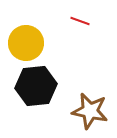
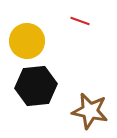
yellow circle: moved 1 px right, 2 px up
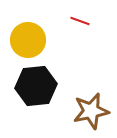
yellow circle: moved 1 px right, 1 px up
brown star: moved 1 px right; rotated 24 degrees counterclockwise
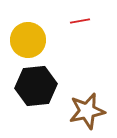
red line: rotated 30 degrees counterclockwise
brown star: moved 4 px left
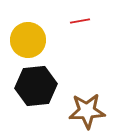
brown star: rotated 9 degrees clockwise
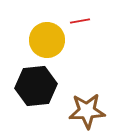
yellow circle: moved 19 px right
